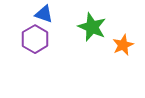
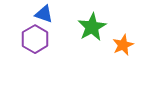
green star: rotated 20 degrees clockwise
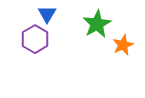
blue triangle: moved 3 px right; rotated 42 degrees clockwise
green star: moved 5 px right, 3 px up
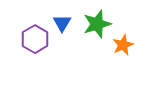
blue triangle: moved 15 px right, 9 px down
green star: rotated 12 degrees clockwise
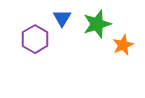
blue triangle: moved 5 px up
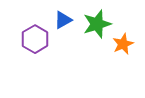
blue triangle: moved 1 px right, 2 px down; rotated 30 degrees clockwise
orange star: moved 1 px up
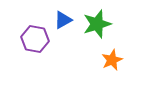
purple hexagon: rotated 20 degrees counterclockwise
orange star: moved 11 px left, 16 px down
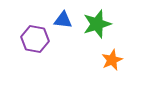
blue triangle: rotated 36 degrees clockwise
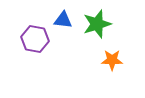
orange star: rotated 25 degrees clockwise
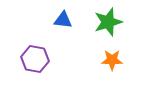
green star: moved 11 px right, 2 px up
purple hexagon: moved 20 px down
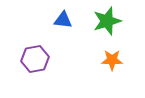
green star: moved 1 px left, 1 px up
purple hexagon: rotated 20 degrees counterclockwise
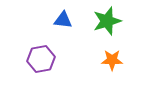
purple hexagon: moved 6 px right
